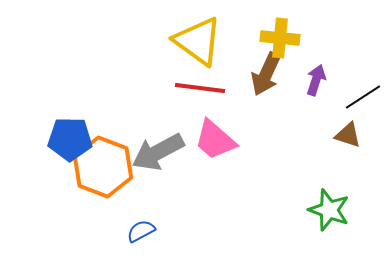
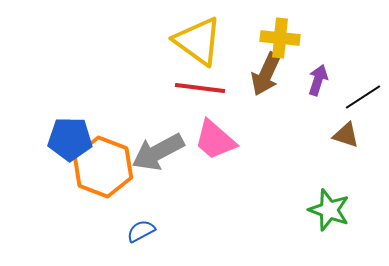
purple arrow: moved 2 px right
brown triangle: moved 2 px left
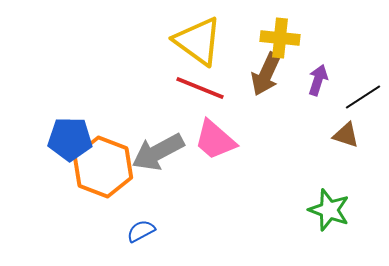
red line: rotated 15 degrees clockwise
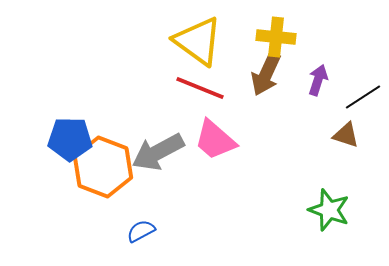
yellow cross: moved 4 px left, 1 px up
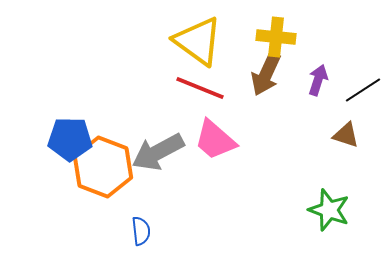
black line: moved 7 px up
blue semicircle: rotated 112 degrees clockwise
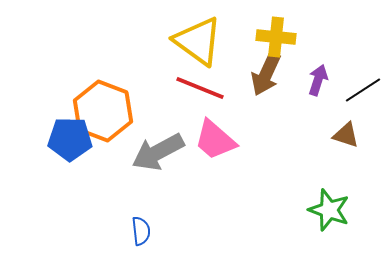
orange hexagon: moved 56 px up
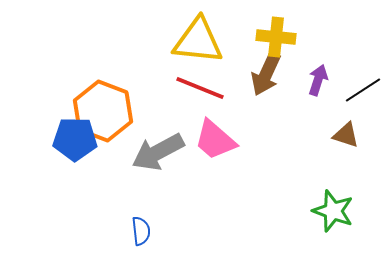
yellow triangle: rotated 30 degrees counterclockwise
blue pentagon: moved 5 px right
green star: moved 4 px right, 1 px down
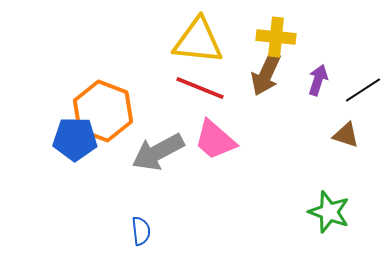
green star: moved 4 px left, 1 px down
